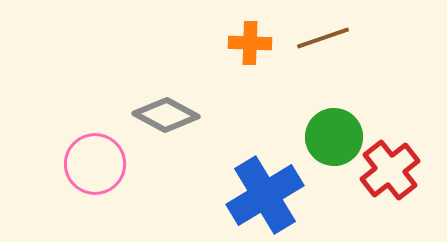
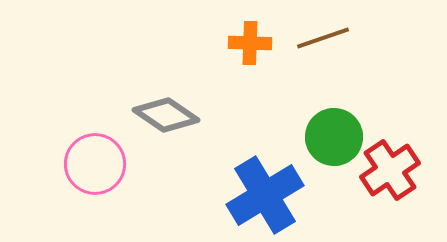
gray diamond: rotated 6 degrees clockwise
red cross: rotated 4 degrees clockwise
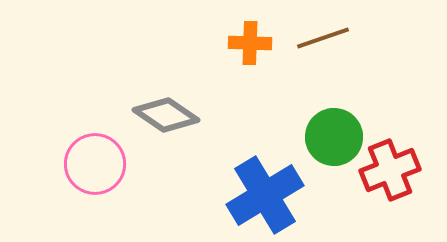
red cross: rotated 12 degrees clockwise
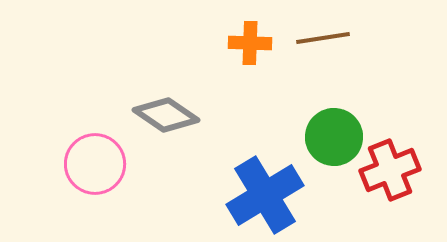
brown line: rotated 10 degrees clockwise
